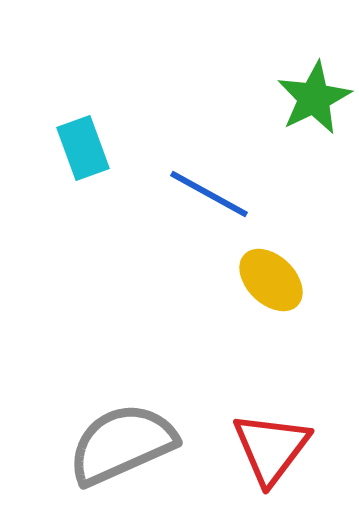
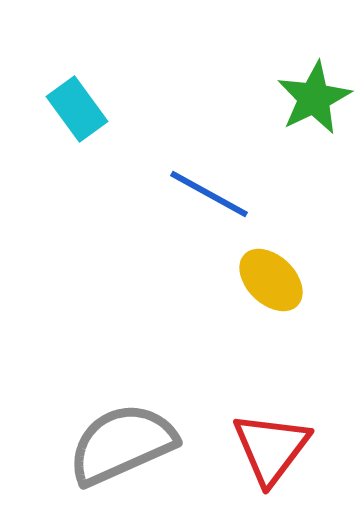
cyan rectangle: moved 6 px left, 39 px up; rotated 16 degrees counterclockwise
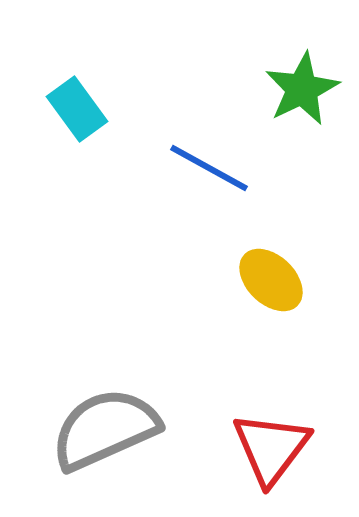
green star: moved 12 px left, 9 px up
blue line: moved 26 px up
gray semicircle: moved 17 px left, 15 px up
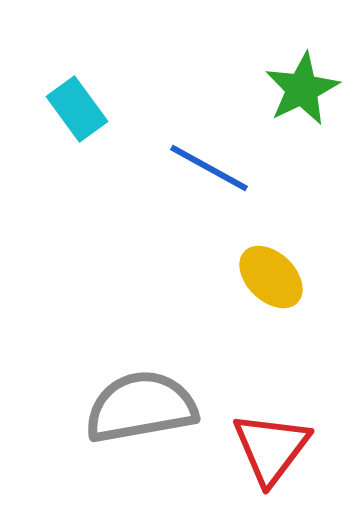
yellow ellipse: moved 3 px up
gray semicircle: moved 36 px right, 22 px up; rotated 14 degrees clockwise
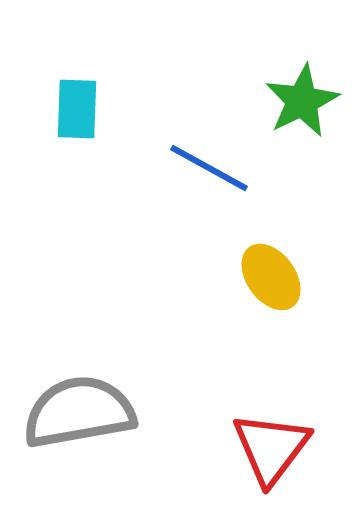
green star: moved 12 px down
cyan rectangle: rotated 38 degrees clockwise
yellow ellipse: rotated 10 degrees clockwise
gray semicircle: moved 62 px left, 5 px down
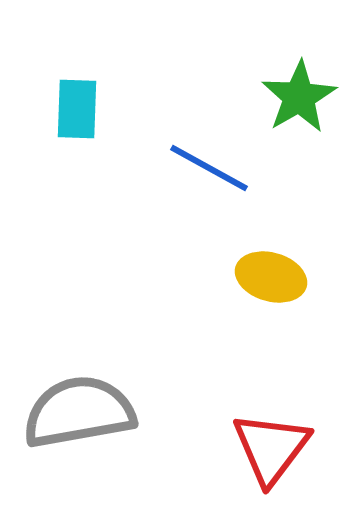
green star: moved 3 px left, 4 px up; rotated 4 degrees counterclockwise
yellow ellipse: rotated 38 degrees counterclockwise
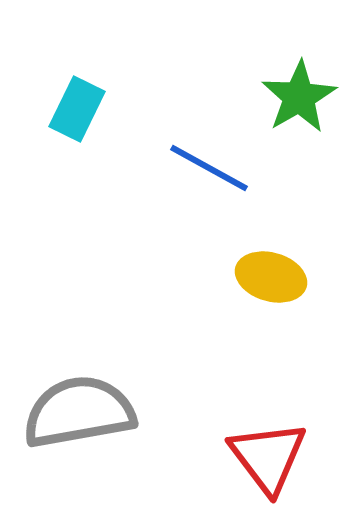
cyan rectangle: rotated 24 degrees clockwise
red triangle: moved 3 px left, 9 px down; rotated 14 degrees counterclockwise
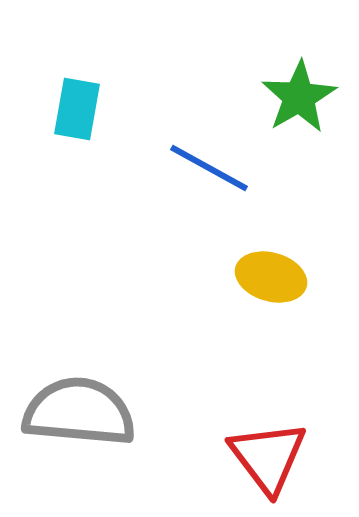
cyan rectangle: rotated 16 degrees counterclockwise
gray semicircle: rotated 15 degrees clockwise
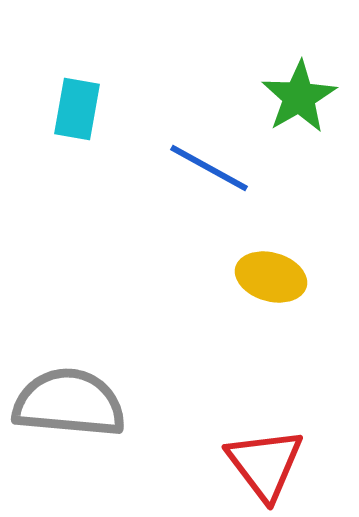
gray semicircle: moved 10 px left, 9 px up
red triangle: moved 3 px left, 7 px down
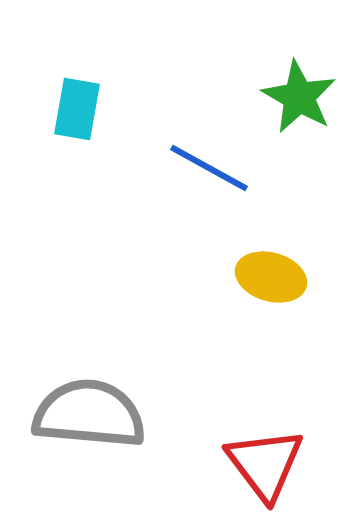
green star: rotated 12 degrees counterclockwise
gray semicircle: moved 20 px right, 11 px down
